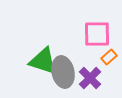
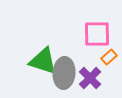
gray ellipse: moved 1 px right, 1 px down; rotated 16 degrees clockwise
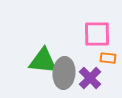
orange rectangle: moved 1 px left, 1 px down; rotated 49 degrees clockwise
green triangle: rotated 12 degrees counterclockwise
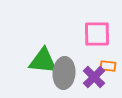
orange rectangle: moved 8 px down
purple cross: moved 4 px right, 1 px up
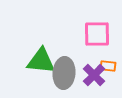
green triangle: moved 2 px left
purple cross: moved 2 px up
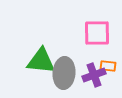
pink square: moved 1 px up
purple cross: rotated 25 degrees clockwise
